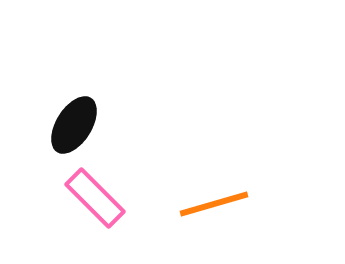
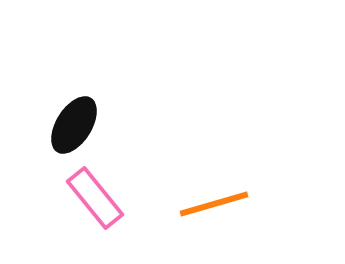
pink rectangle: rotated 6 degrees clockwise
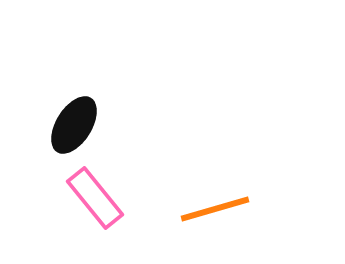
orange line: moved 1 px right, 5 px down
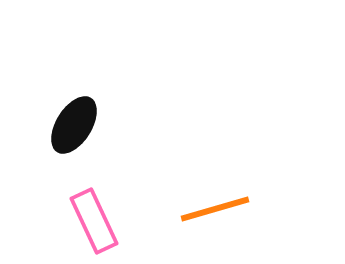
pink rectangle: moved 1 px left, 23 px down; rotated 14 degrees clockwise
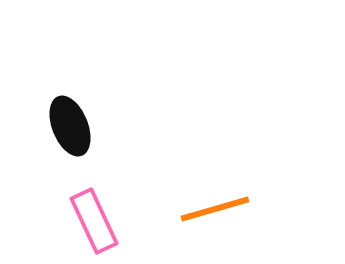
black ellipse: moved 4 px left, 1 px down; rotated 54 degrees counterclockwise
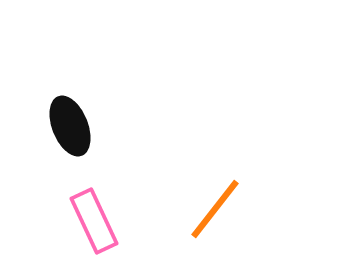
orange line: rotated 36 degrees counterclockwise
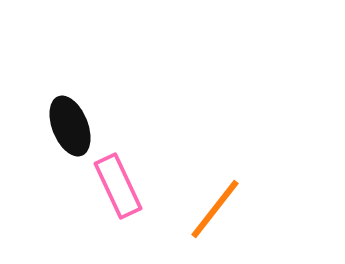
pink rectangle: moved 24 px right, 35 px up
